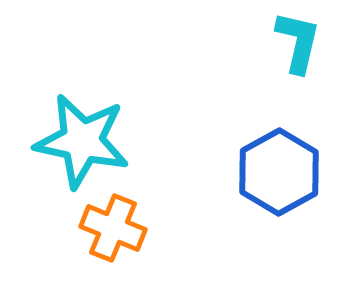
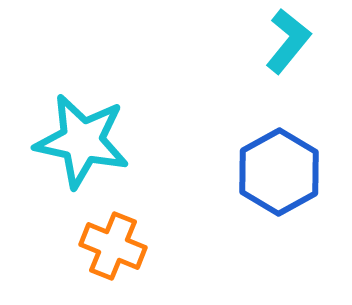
cyan L-shape: moved 10 px left, 1 px up; rotated 26 degrees clockwise
orange cross: moved 18 px down
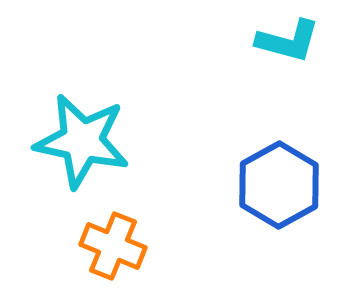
cyan L-shape: rotated 66 degrees clockwise
blue hexagon: moved 13 px down
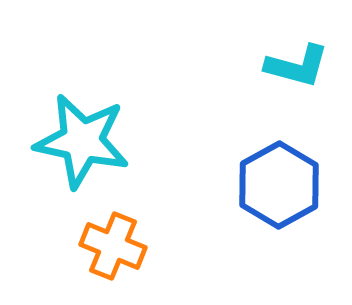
cyan L-shape: moved 9 px right, 25 px down
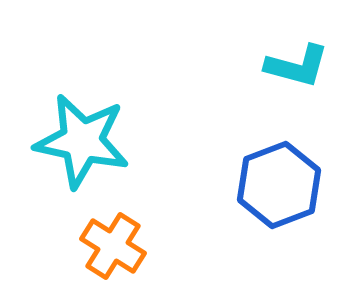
blue hexagon: rotated 8 degrees clockwise
orange cross: rotated 10 degrees clockwise
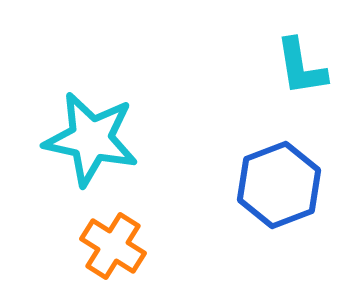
cyan L-shape: moved 4 px right, 1 px down; rotated 66 degrees clockwise
cyan star: moved 9 px right, 2 px up
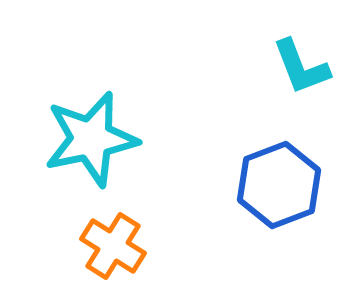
cyan L-shape: rotated 12 degrees counterclockwise
cyan star: rotated 24 degrees counterclockwise
